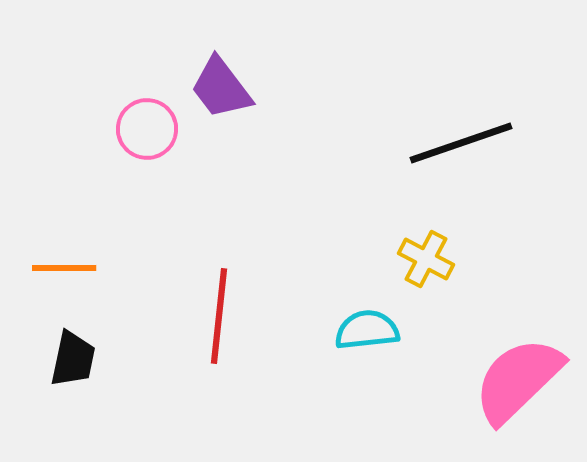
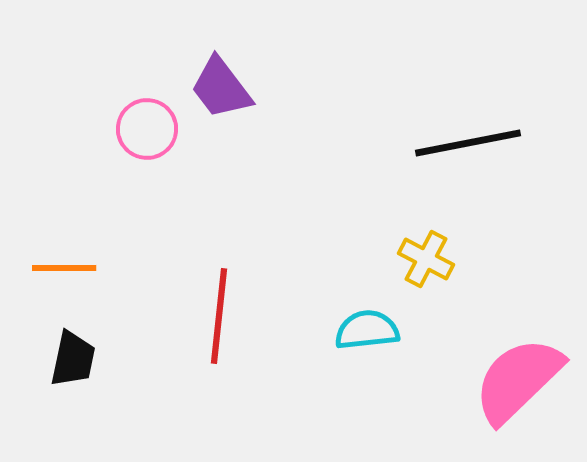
black line: moved 7 px right; rotated 8 degrees clockwise
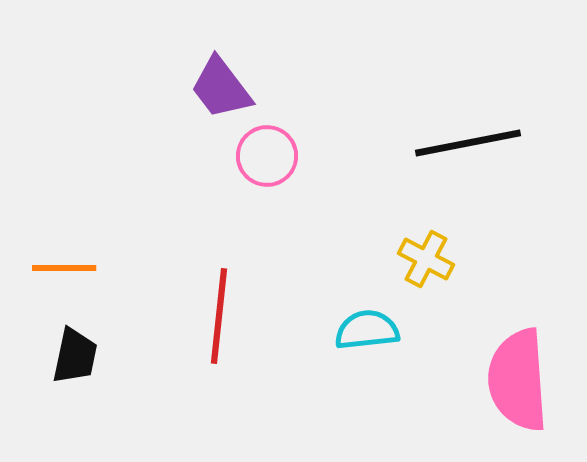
pink circle: moved 120 px right, 27 px down
black trapezoid: moved 2 px right, 3 px up
pink semicircle: rotated 50 degrees counterclockwise
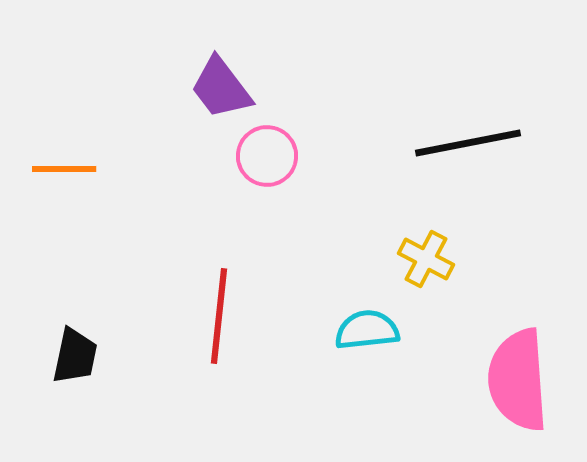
orange line: moved 99 px up
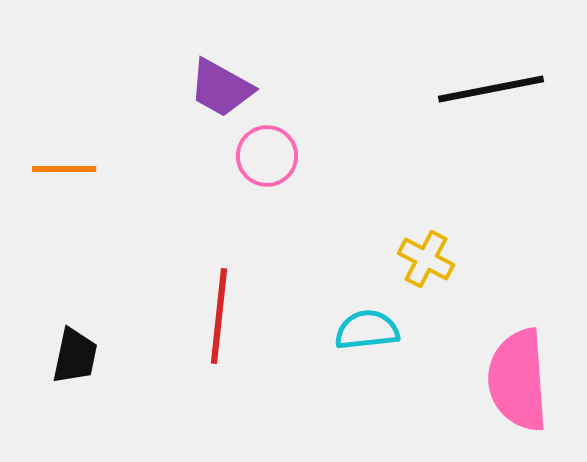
purple trapezoid: rotated 24 degrees counterclockwise
black line: moved 23 px right, 54 px up
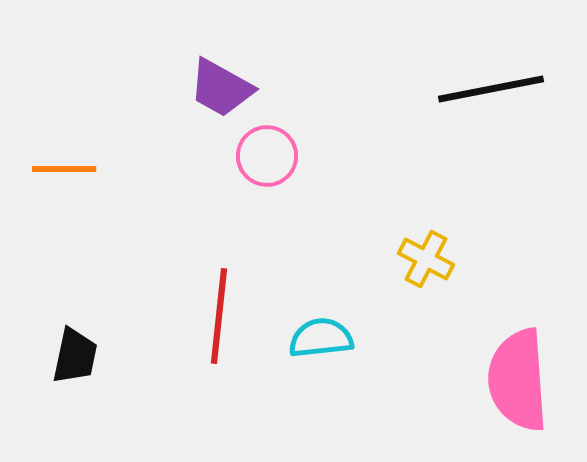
cyan semicircle: moved 46 px left, 8 px down
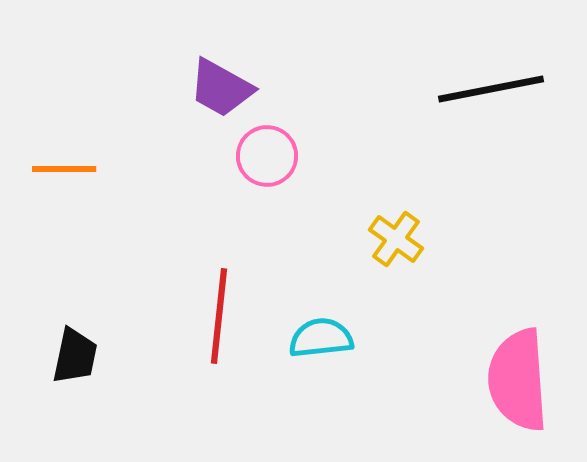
yellow cross: moved 30 px left, 20 px up; rotated 8 degrees clockwise
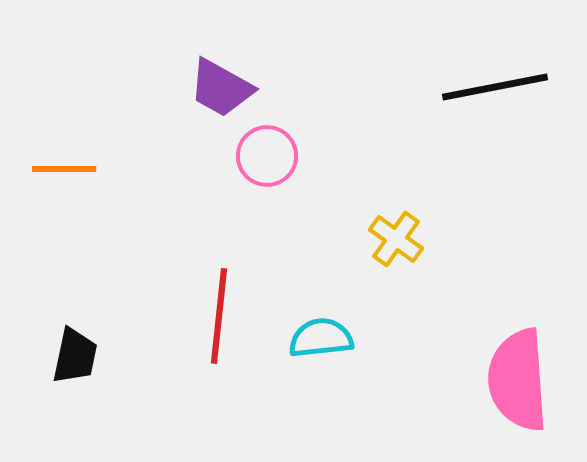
black line: moved 4 px right, 2 px up
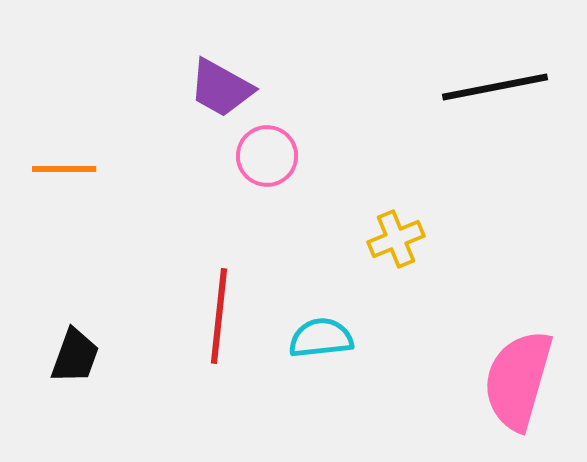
yellow cross: rotated 32 degrees clockwise
black trapezoid: rotated 8 degrees clockwise
pink semicircle: rotated 20 degrees clockwise
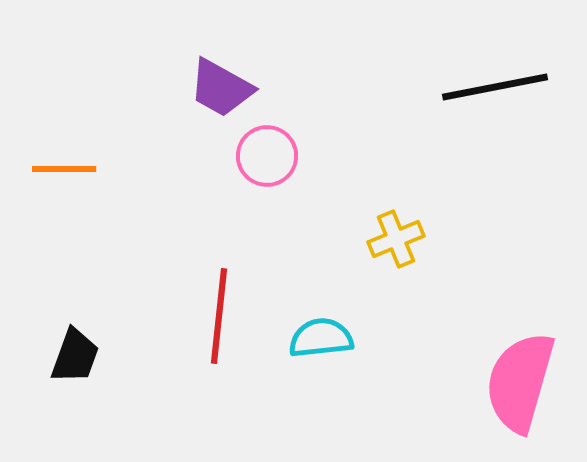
pink semicircle: moved 2 px right, 2 px down
